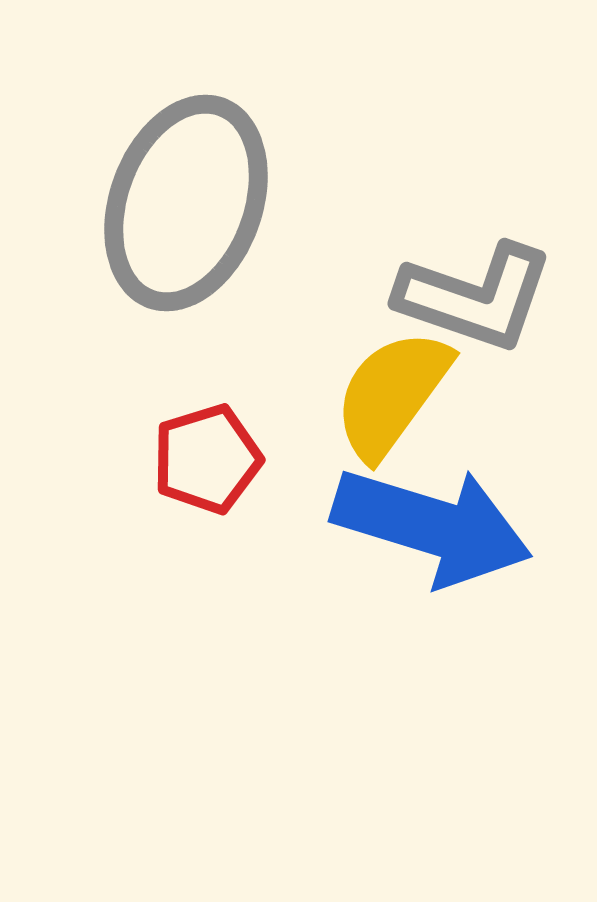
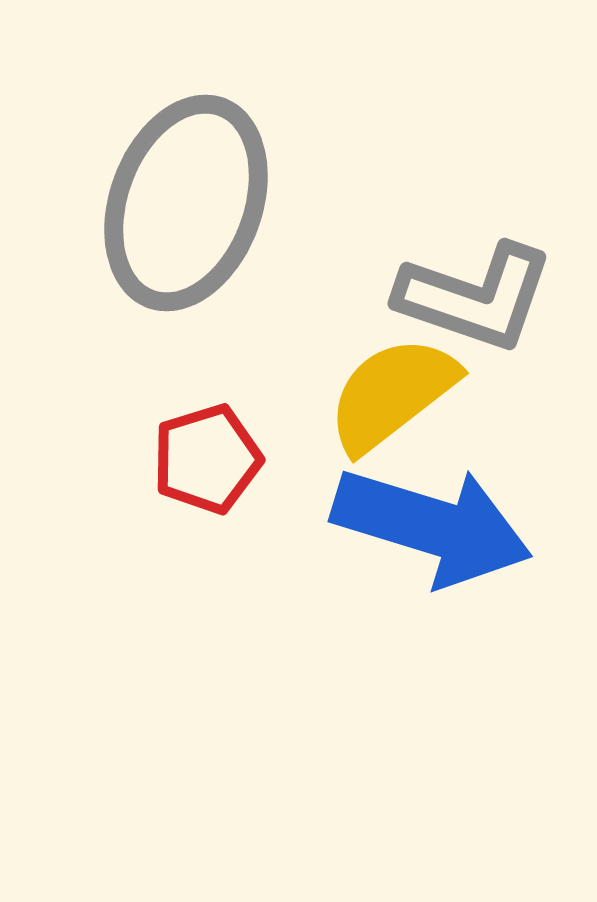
yellow semicircle: rotated 16 degrees clockwise
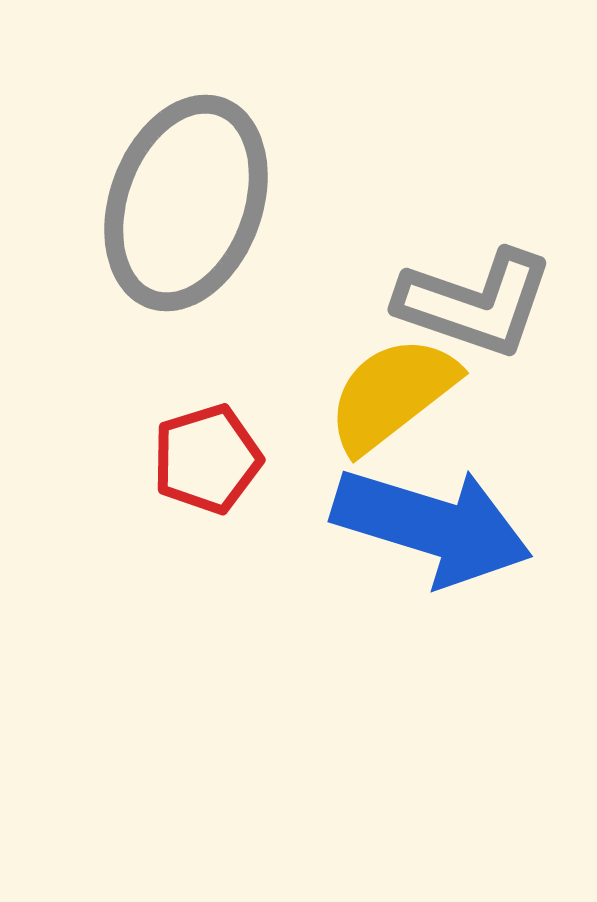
gray L-shape: moved 6 px down
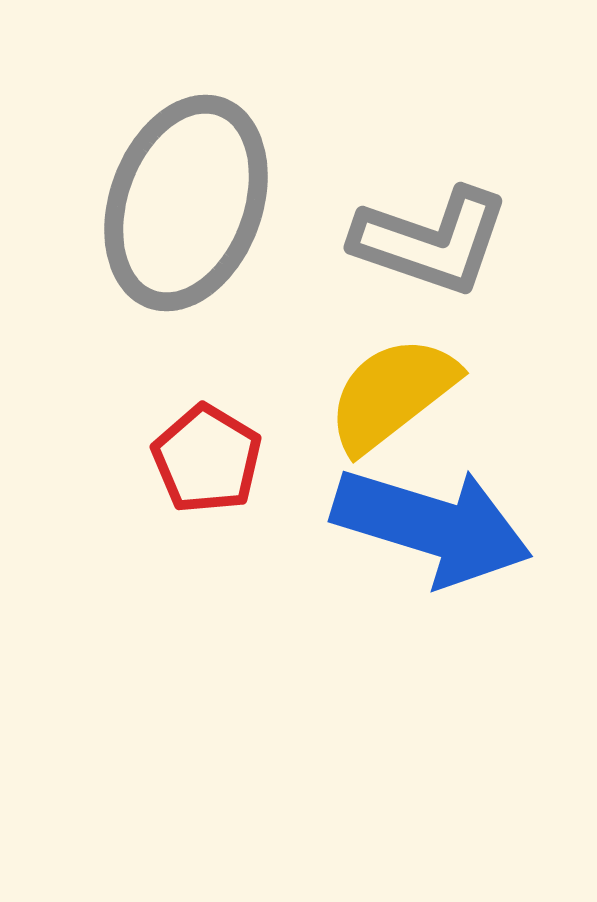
gray L-shape: moved 44 px left, 62 px up
red pentagon: rotated 24 degrees counterclockwise
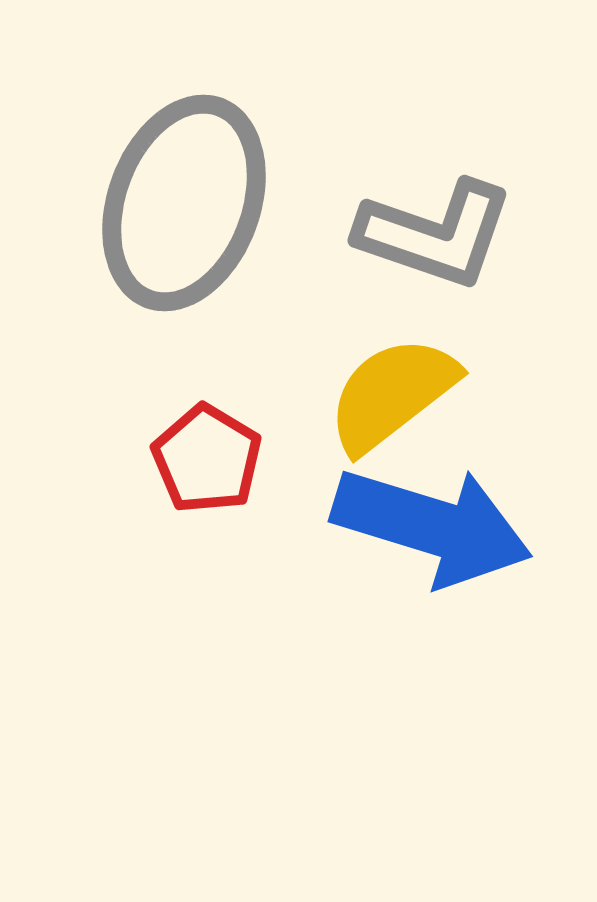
gray ellipse: moved 2 px left
gray L-shape: moved 4 px right, 7 px up
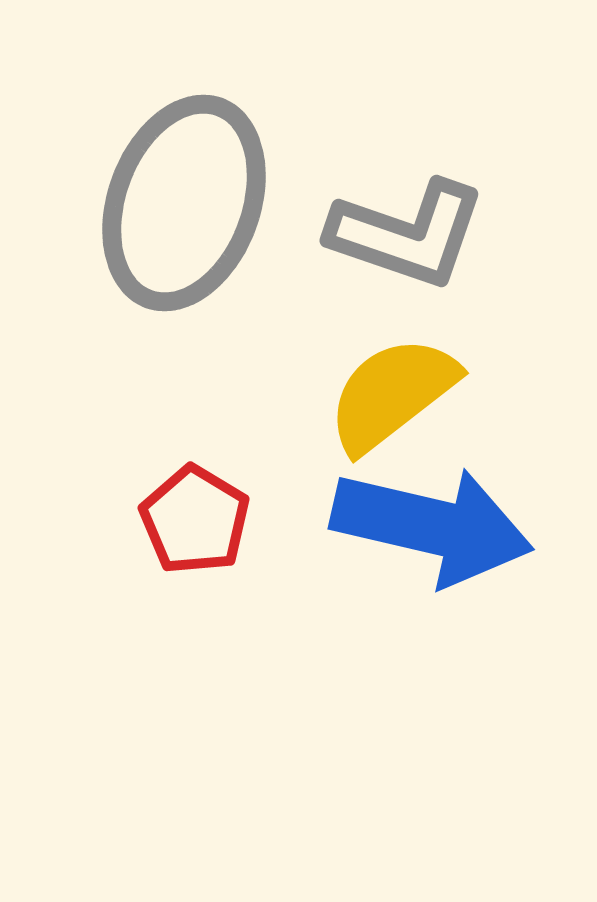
gray L-shape: moved 28 px left
red pentagon: moved 12 px left, 61 px down
blue arrow: rotated 4 degrees counterclockwise
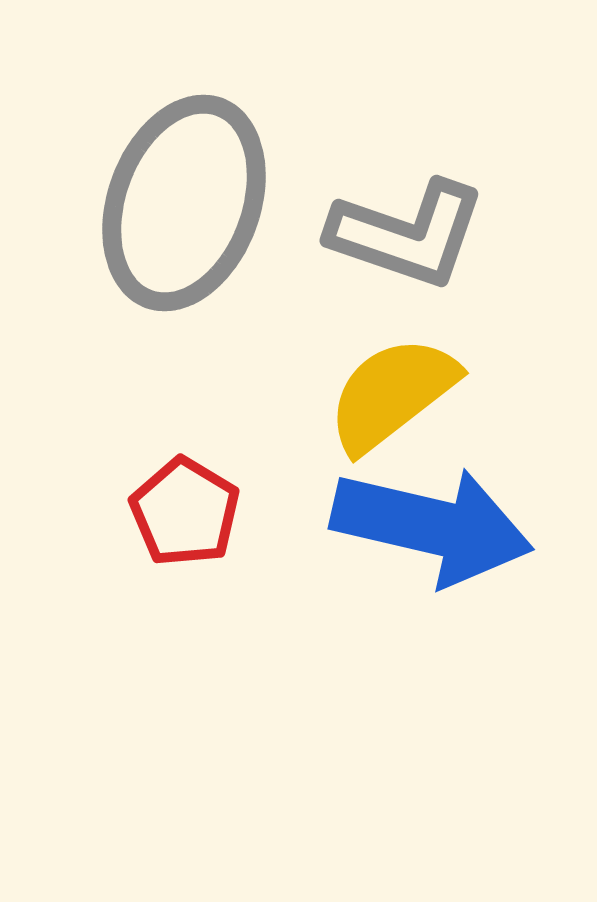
red pentagon: moved 10 px left, 8 px up
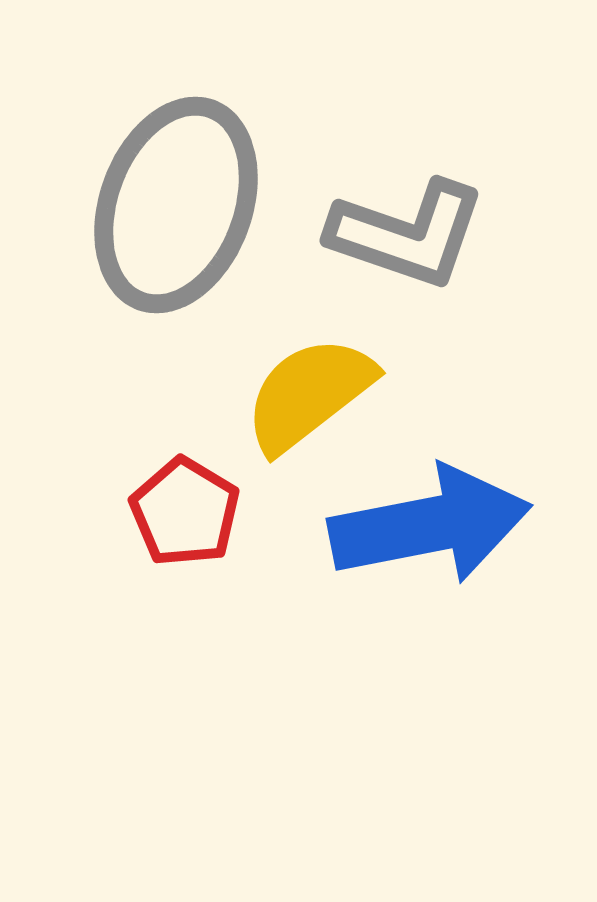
gray ellipse: moved 8 px left, 2 px down
yellow semicircle: moved 83 px left
blue arrow: moved 2 px left, 1 px up; rotated 24 degrees counterclockwise
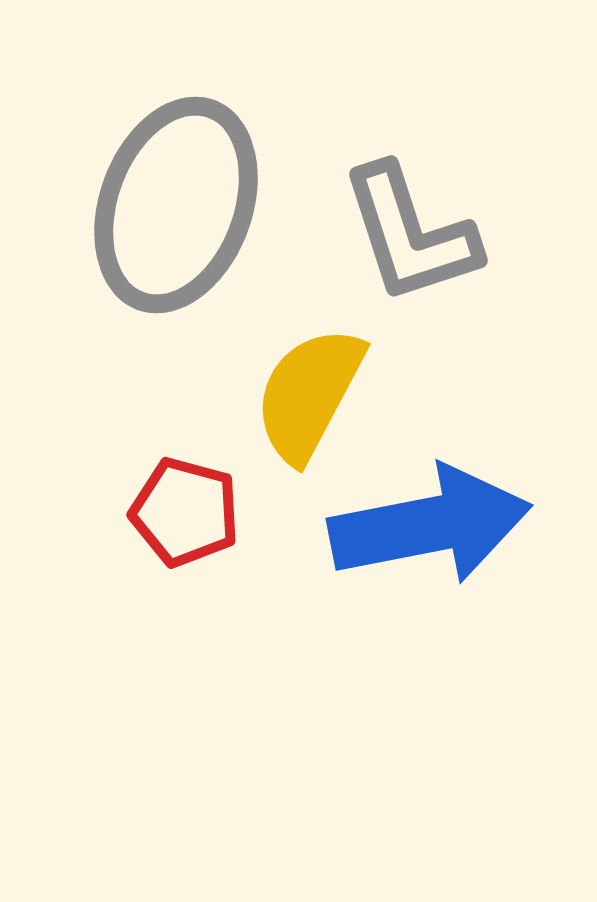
gray L-shape: moved 3 px right; rotated 53 degrees clockwise
yellow semicircle: rotated 24 degrees counterclockwise
red pentagon: rotated 16 degrees counterclockwise
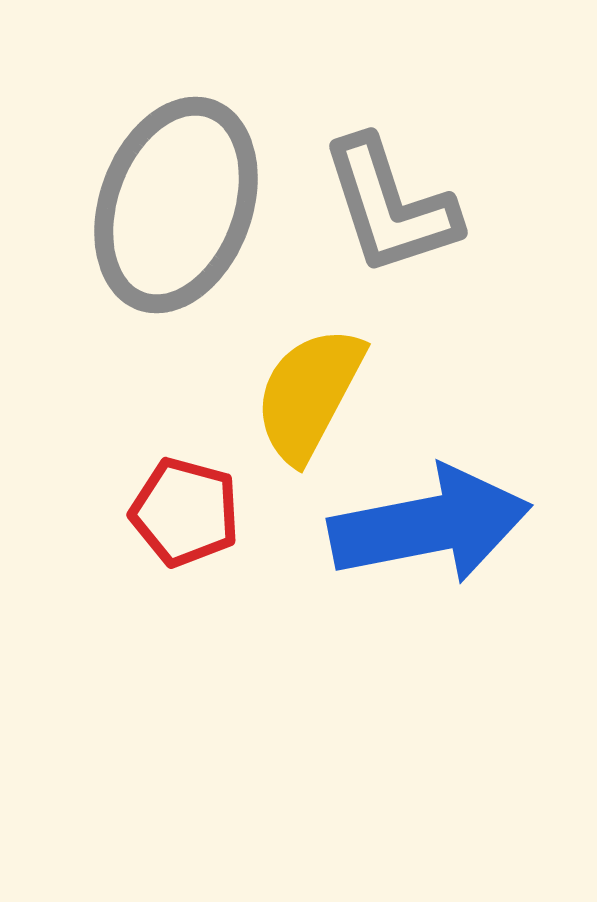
gray L-shape: moved 20 px left, 28 px up
